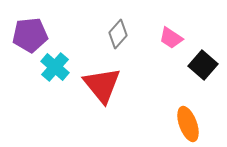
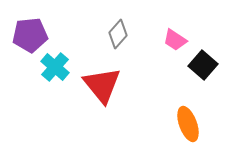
pink trapezoid: moved 4 px right, 2 px down
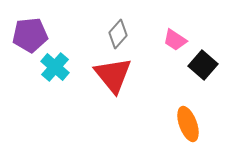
red triangle: moved 11 px right, 10 px up
